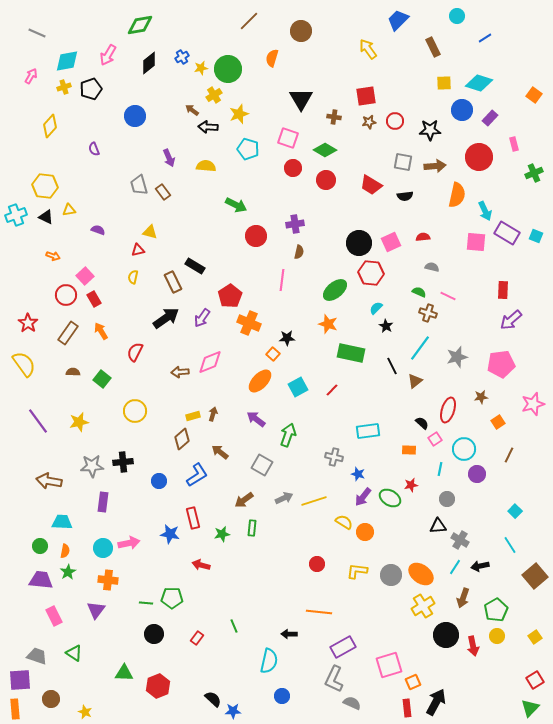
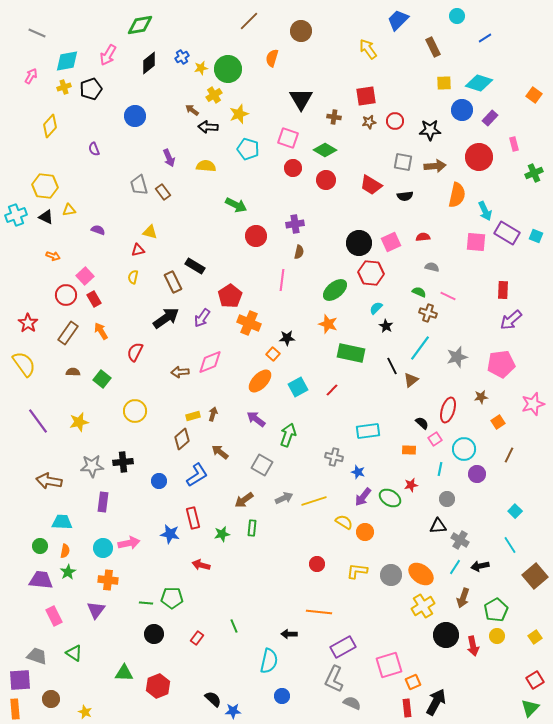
brown triangle at (415, 381): moved 4 px left, 1 px up
blue star at (358, 474): moved 2 px up
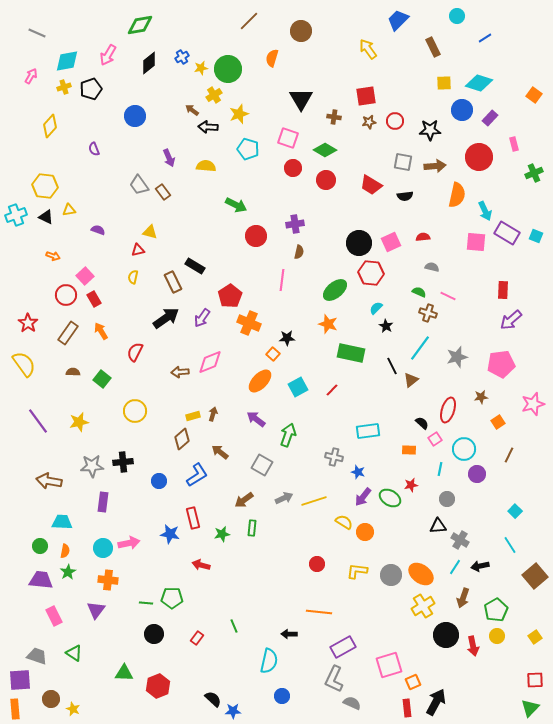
gray trapezoid at (139, 185): rotated 20 degrees counterclockwise
red square at (535, 680): rotated 30 degrees clockwise
yellow star at (85, 712): moved 12 px left, 3 px up
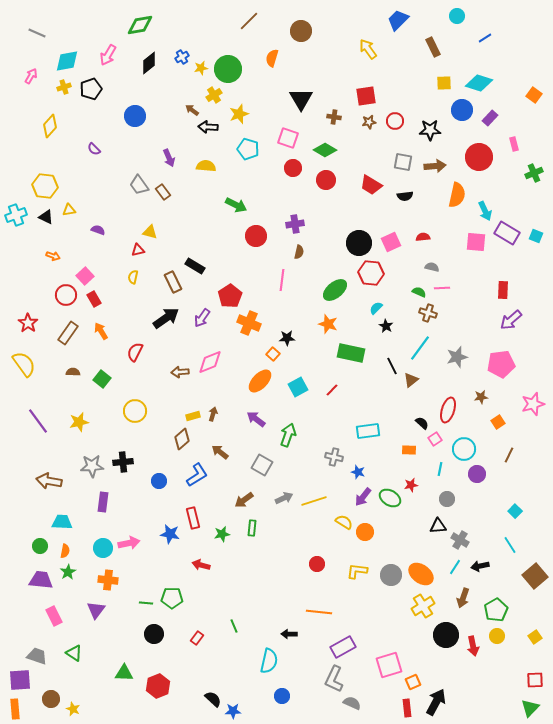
purple semicircle at (94, 149): rotated 24 degrees counterclockwise
pink line at (448, 296): moved 6 px left, 8 px up; rotated 28 degrees counterclockwise
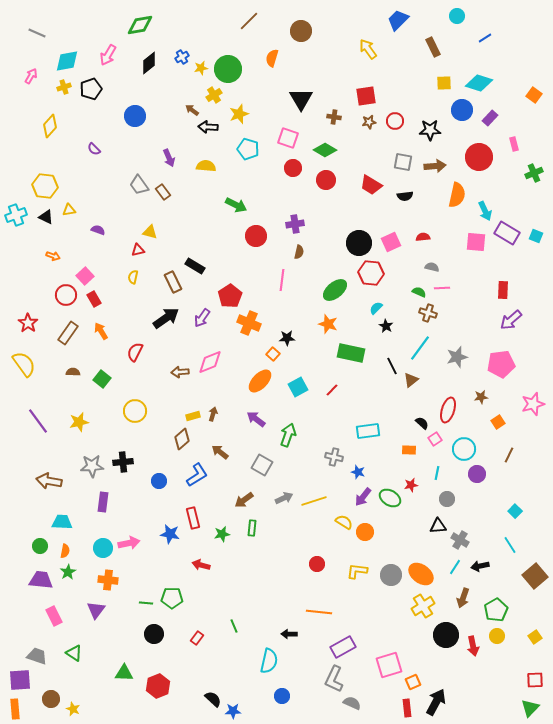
cyan line at (440, 469): moved 3 px left, 4 px down
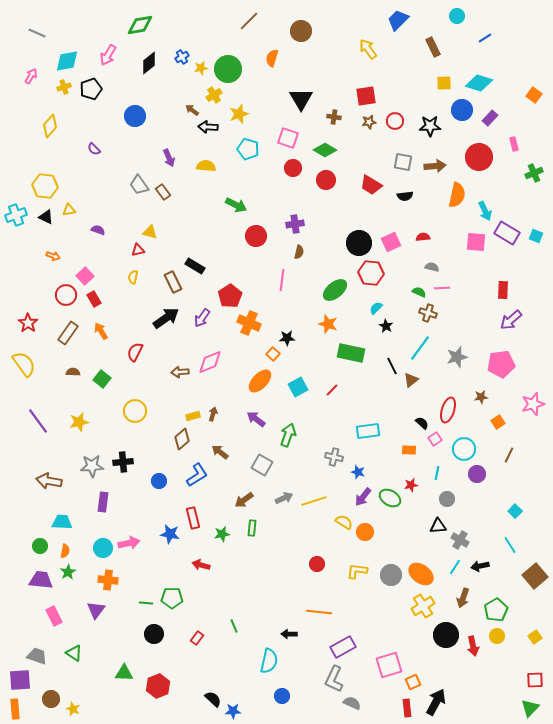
black star at (430, 130): moved 4 px up
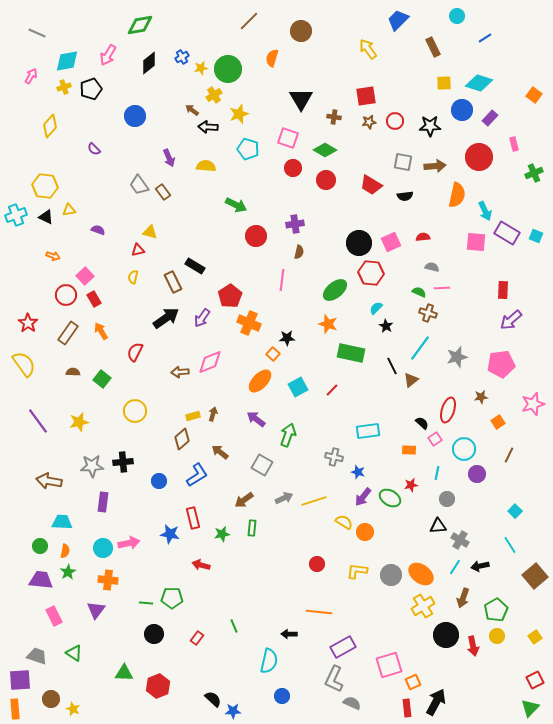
red square at (535, 680): rotated 24 degrees counterclockwise
